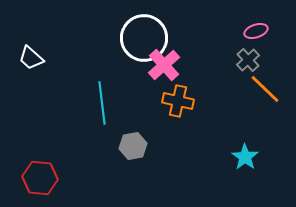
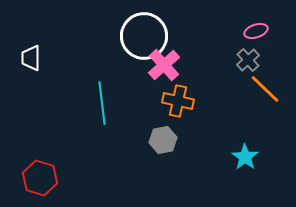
white circle: moved 2 px up
white trapezoid: rotated 48 degrees clockwise
gray hexagon: moved 30 px right, 6 px up
red hexagon: rotated 12 degrees clockwise
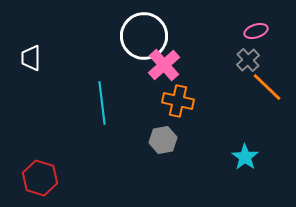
orange line: moved 2 px right, 2 px up
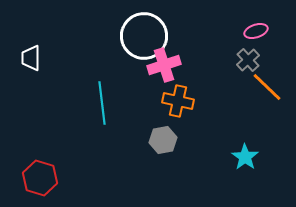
pink cross: rotated 24 degrees clockwise
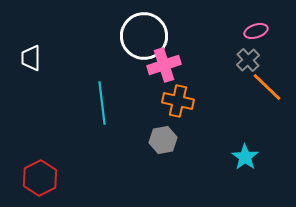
red hexagon: rotated 16 degrees clockwise
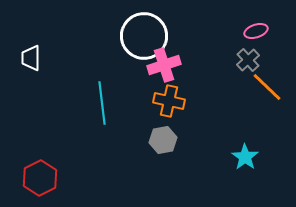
orange cross: moved 9 px left
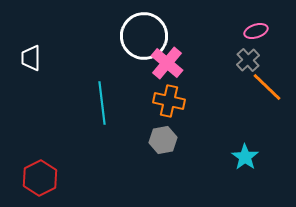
pink cross: moved 3 px right, 2 px up; rotated 32 degrees counterclockwise
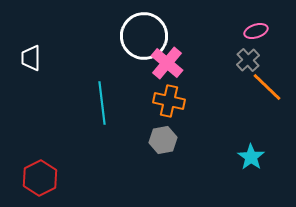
cyan star: moved 6 px right
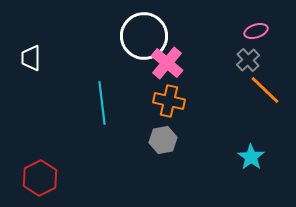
orange line: moved 2 px left, 3 px down
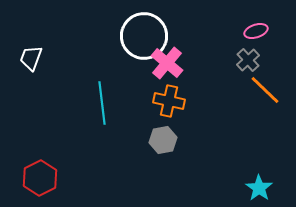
white trapezoid: rotated 20 degrees clockwise
cyan star: moved 8 px right, 31 px down
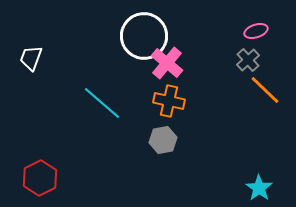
cyan line: rotated 42 degrees counterclockwise
